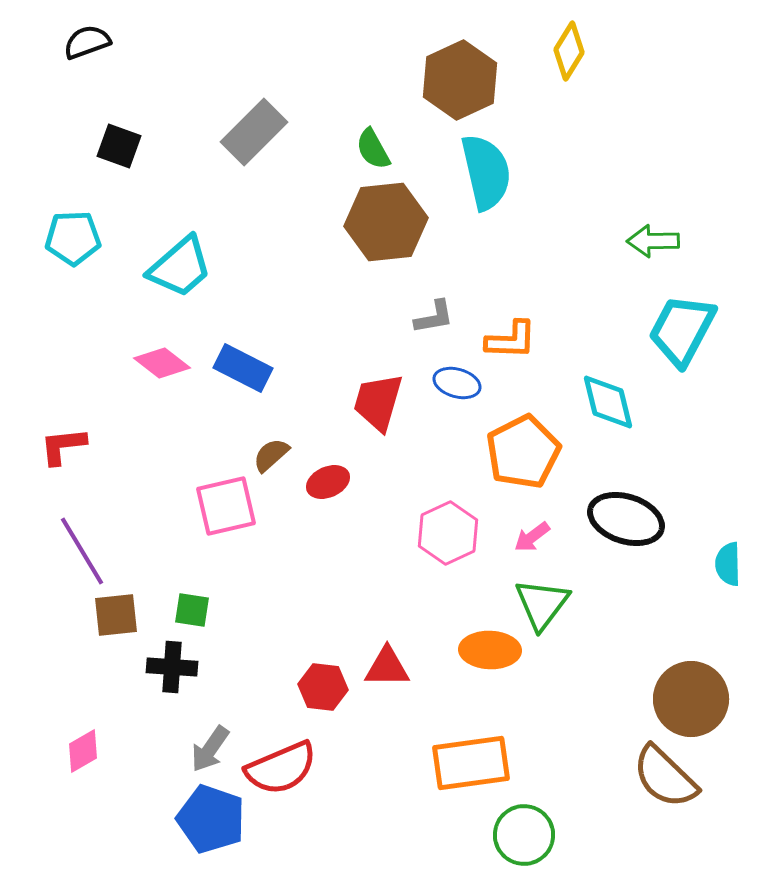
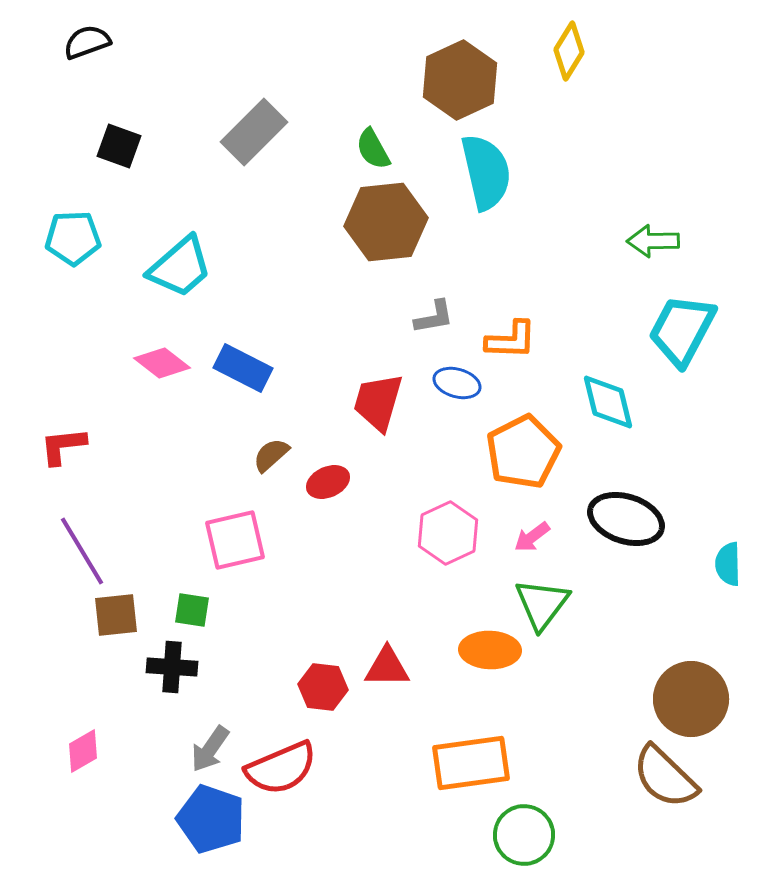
pink square at (226, 506): moved 9 px right, 34 px down
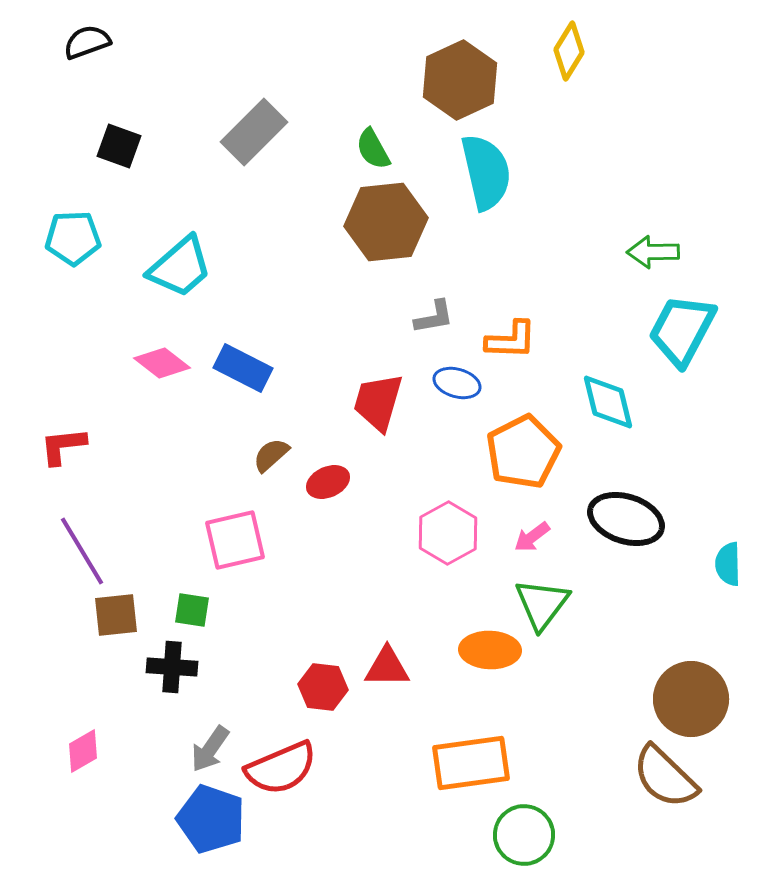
green arrow at (653, 241): moved 11 px down
pink hexagon at (448, 533): rotated 4 degrees counterclockwise
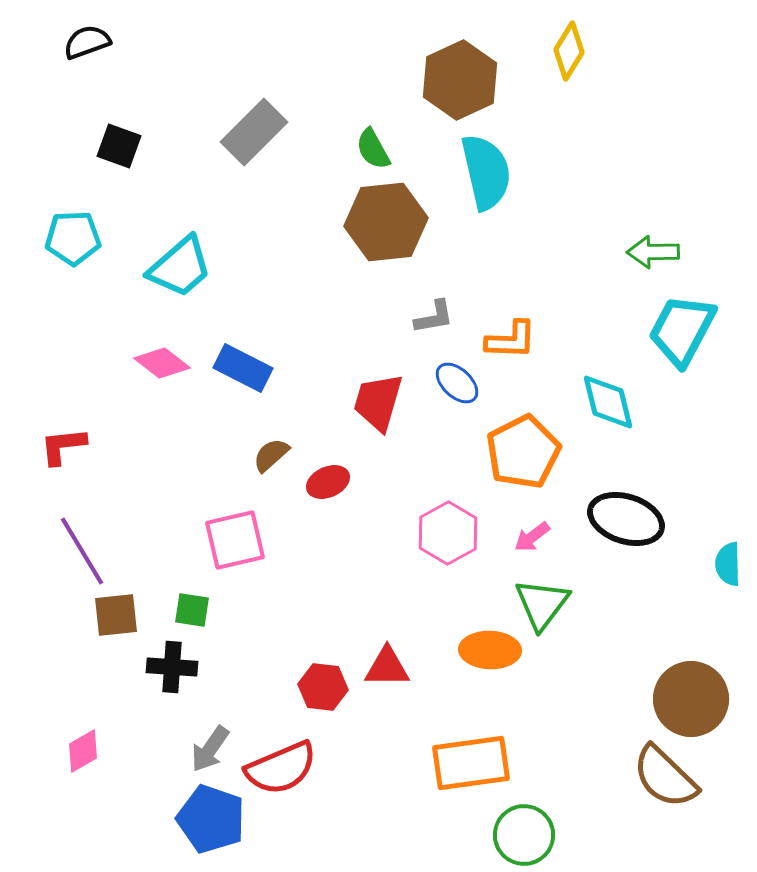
blue ellipse at (457, 383): rotated 27 degrees clockwise
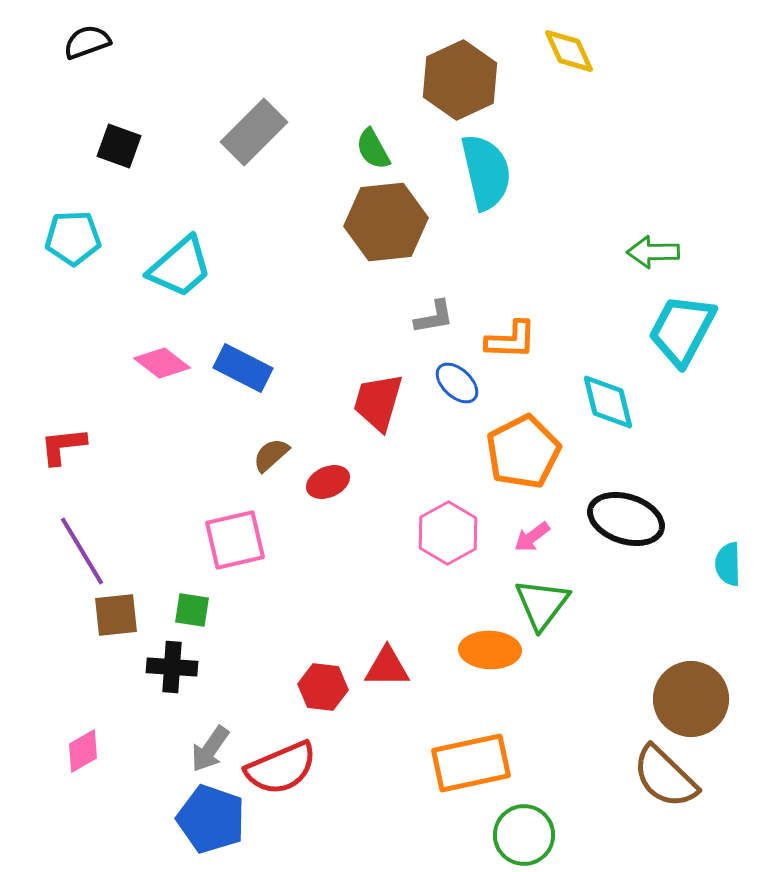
yellow diamond at (569, 51): rotated 56 degrees counterclockwise
orange rectangle at (471, 763): rotated 4 degrees counterclockwise
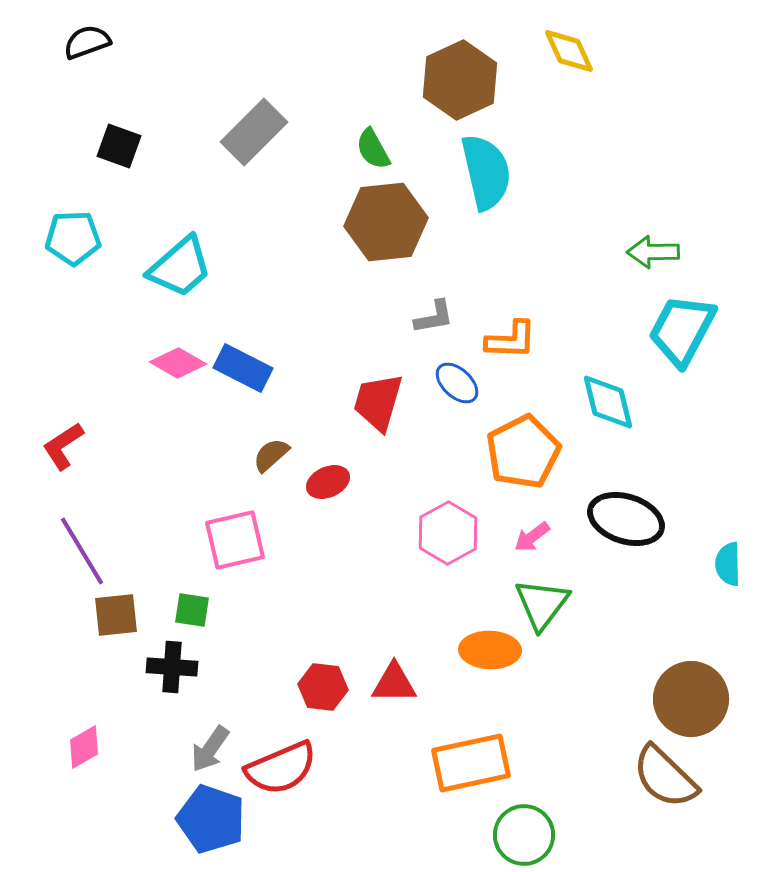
pink diamond at (162, 363): moved 16 px right; rotated 8 degrees counterclockwise
red L-shape at (63, 446): rotated 27 degrees counterclockwise
red triangle at (387, 667): moved 7 px right, 16 px down
pink diamond at (83, 751): moved 1 px right, 4 px up
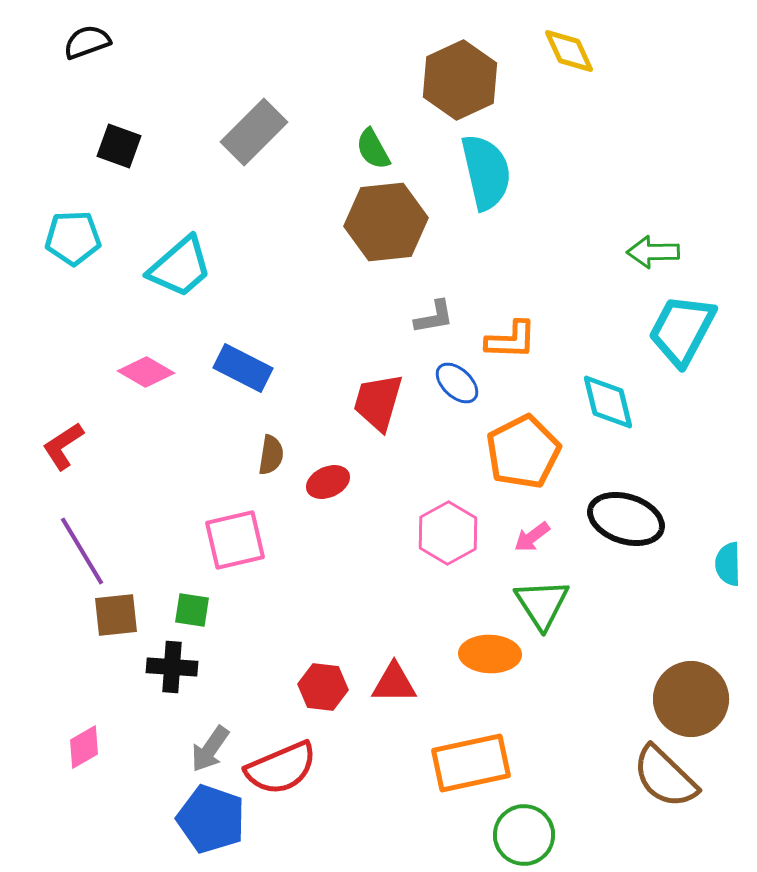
pink diamond at (178, 363): moved 32 px left, 9 px down
brown semicircle at (271, 455): rotated 141 degrees clockwise
green triangle at (542, 604): rotated 10 degrees counterclockwise
orange ellipse at (490, 650): moved 4 px down
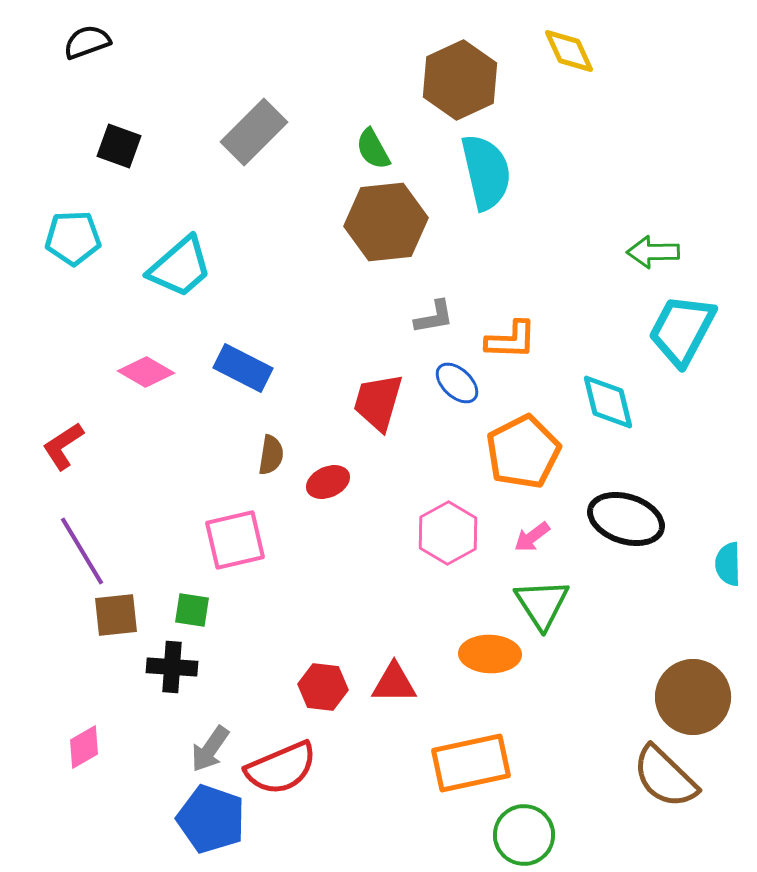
brown circle at (691, 699): moved 2 px right, 2 px up
